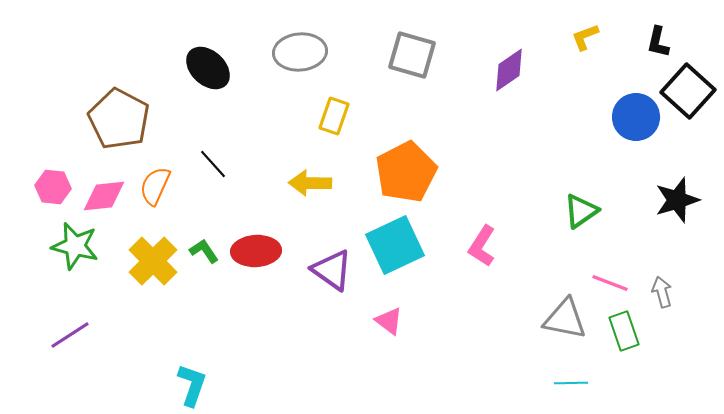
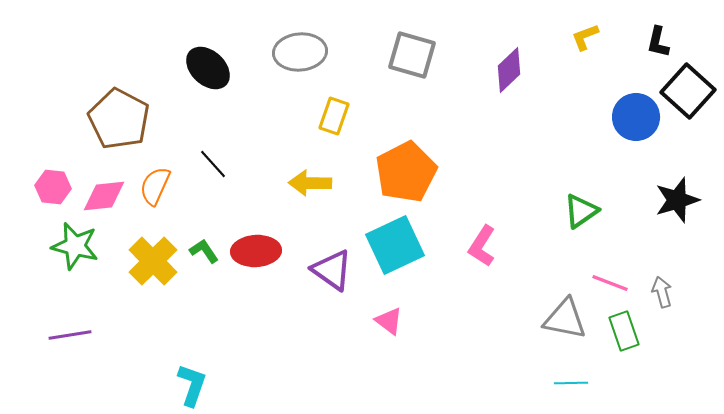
purple diamond: rotated 9 degrees counterclockwise
purple line: rotated 24 degrees clockwise
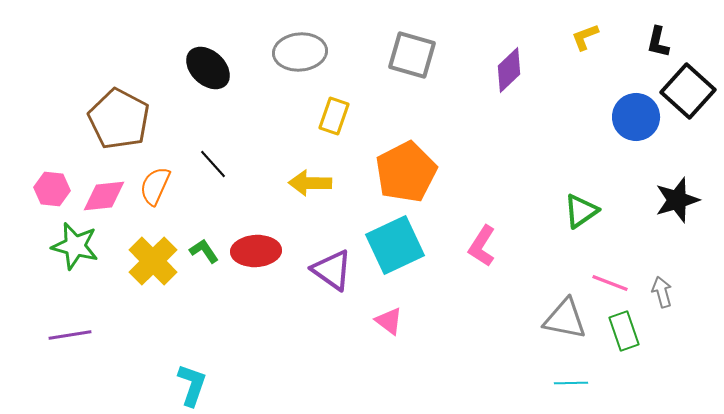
pink hexagon: moved 1 px left, 2 px down
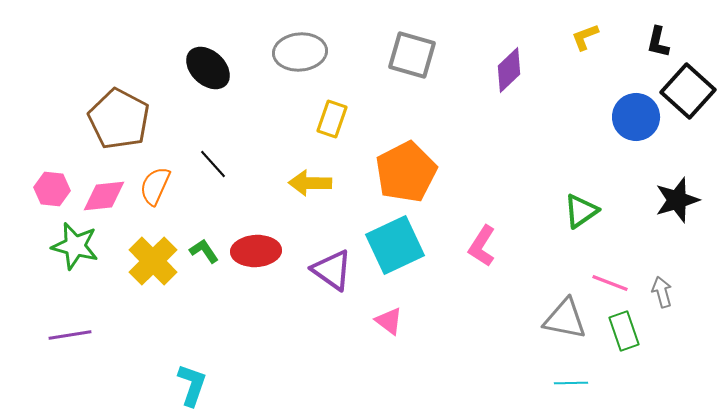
yellow rectangle: moved 2 px left, 3 px down
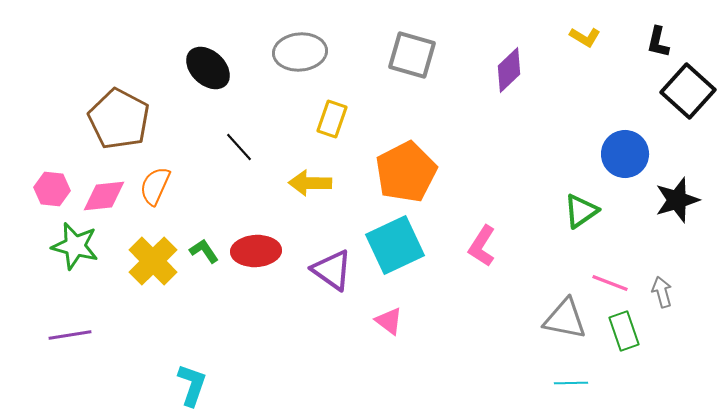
yellow L-shape: rotated 128 degrees counterclockwise
blue circle: moved 11 px left, 37 px down
black line: moved 26 px right, 17 px up
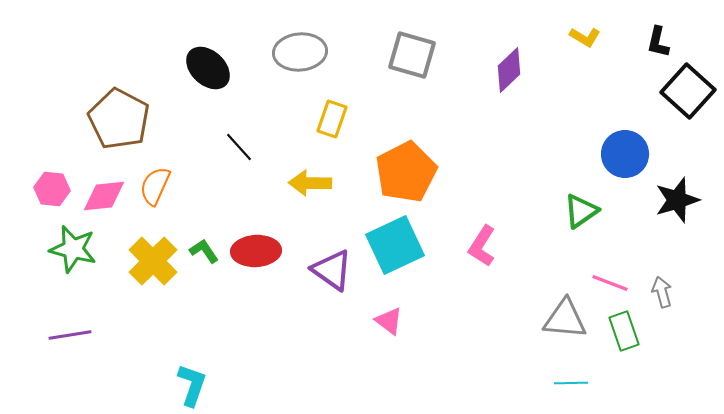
green star: moved 2 px left, 3 px down
gray triangle: rotated 6 degrees counterclockwise
